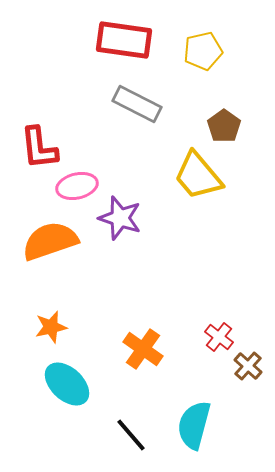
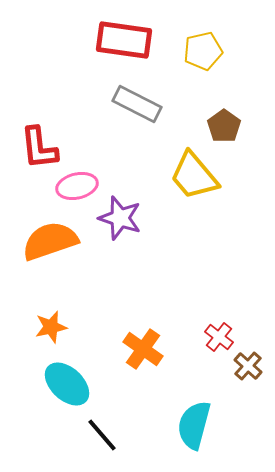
yellow trapezoid: moved 4 px left
black line: moved 29 px left
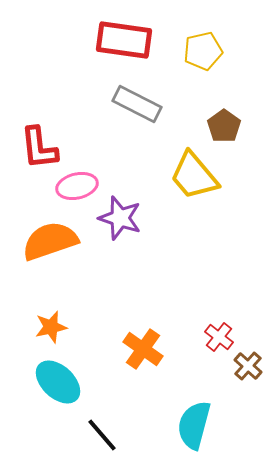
cyan ellipse: moved 9 px left, 2 px up
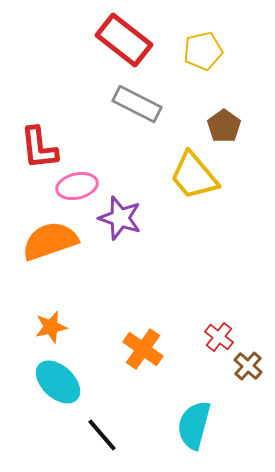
red rectangle: rotated 30 degrees clockwise
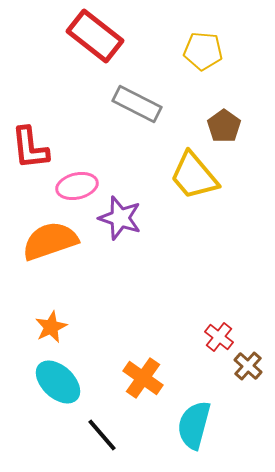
red rectangle: moved 29 px left, 4 px up
yellow pentagon: rotated 18 degrees clockwise
red L-shape: moved 9 px left
orange star: rotated 12 degrees counterclockwise
orange cross: moved 29 px down
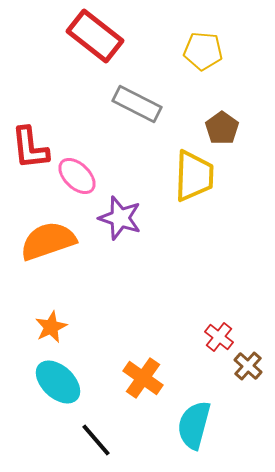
brown pentagon: moved 2 px left, 2 px down
yellow trapezoid: rotated 138 degrees counterclockwise
pink ellipse: moved 10 px up; rotated 57 degrees clockwise
orange semicircle: moved 2 px left
black line: moved 6 px left, 5 px down
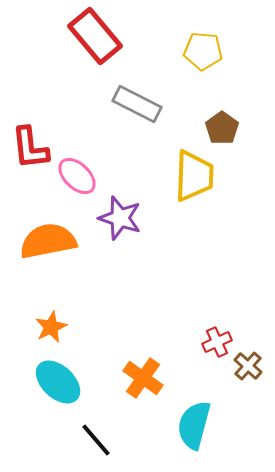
red rectangle: rotated 12 degrees clockwise
orange semicircle: rotated 8 degrees clockwise
red cross: moved 2 px left, 5 px down; rotated 28 degrees clockwise
